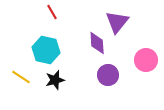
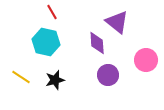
purple triangle: rotated 30 degrees counterclockwise
cyan hexagon: moved 8 px up
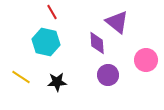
black star: moved 2 px right, 2 px down; rotated 12 degrees clockwise
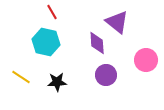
purple circle: moved 2 px left
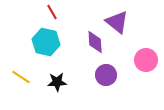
purple diamond: moved 2 px left, 1 px up
